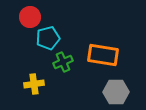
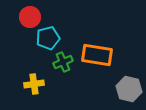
orange rectangle: moved 6 px left
gray hexagon: moved 13 px right, 3 px up; rotated 15 degrees clockwise
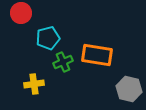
red circle: moved 9 px left, 4 px up
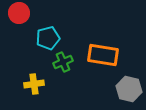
red circle: moved 2 px left
orange rectangle: moved 6 px right
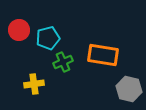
red circle: moved 17 px down
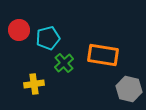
green cross: moved 1 px right, 1 px down; rotated 18 degrees counterclockwise
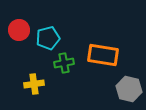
green cross: rotated 30 degrees clockwise
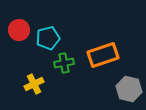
orange rectangle: rotated 28 degrees counterclockwise
yellow cross: rotated 18 degrees counterclockwise
